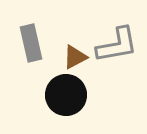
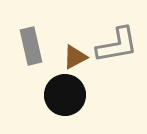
gray rectangle: moved 3 px down
black circle: moved 1 px left
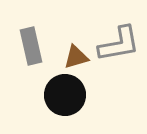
gray L-shape: moved 2 px right, 1 px up
brown triangle: moved 1 px right; rotated 12 degrees clockwise
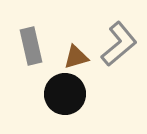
gray L-shape: rotated 30 degrees counterclockwise
black circle: moved 1 px up
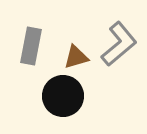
gray rectangle: rotated 24 degrees clockwise
black circle: moved 2 px left, 2 px down
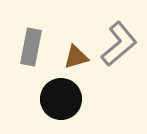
gray rectangle: moved 1 px down
black circle: moved 2 px left, 3 px down
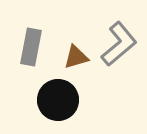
black circle: moved 3 px left, 1 px down
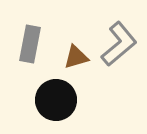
gray rectangle: moved 1 px left, 3 px up
black circle: moved 2 px left
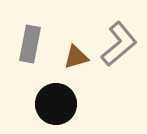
black circle: moved 4 px down
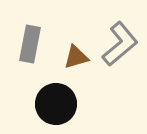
gray L-shape: moved 1 px right
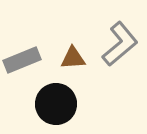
gray rectangle: moved 8 px left, 16 px down; rotated 57 degrees clockwise
brown triangle: moved 3 px left, 1 px down; rotated 12 degrees clockwise
